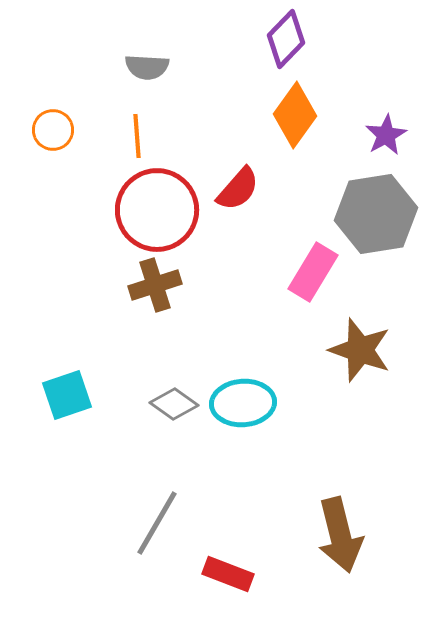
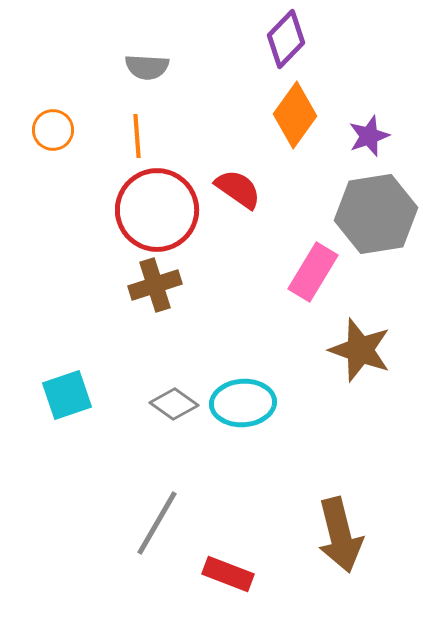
purple star: moved 17 px left, 1 px down; rotated 9 degrees clockwise
red semicircle: rotated 96 degrees counterclockwise
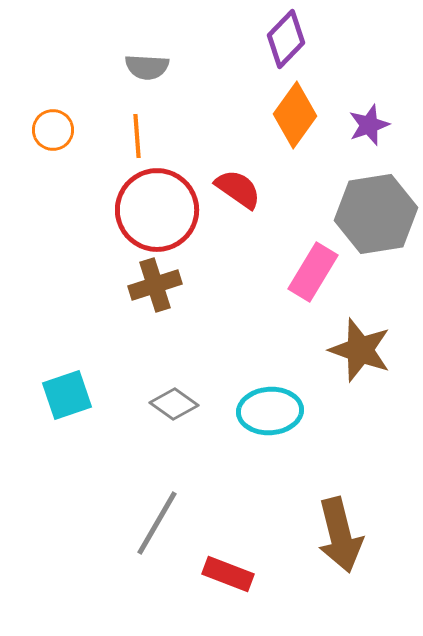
purple star: moved 11 px up
cyan ellipse: moved 27 px right, 8 px down
